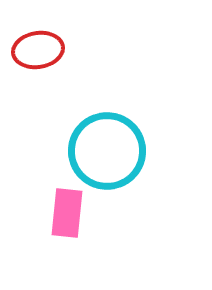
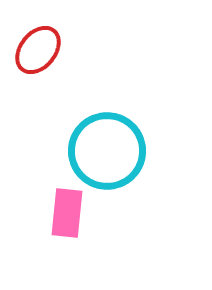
red ellipse: rotated 42 degrees counterclockwise
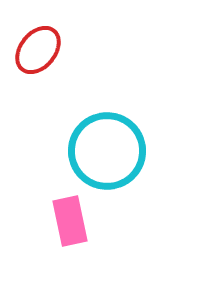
pink rectangle: moved 3 px right, 8 px down; rotated 18 degrees counterclockwise
